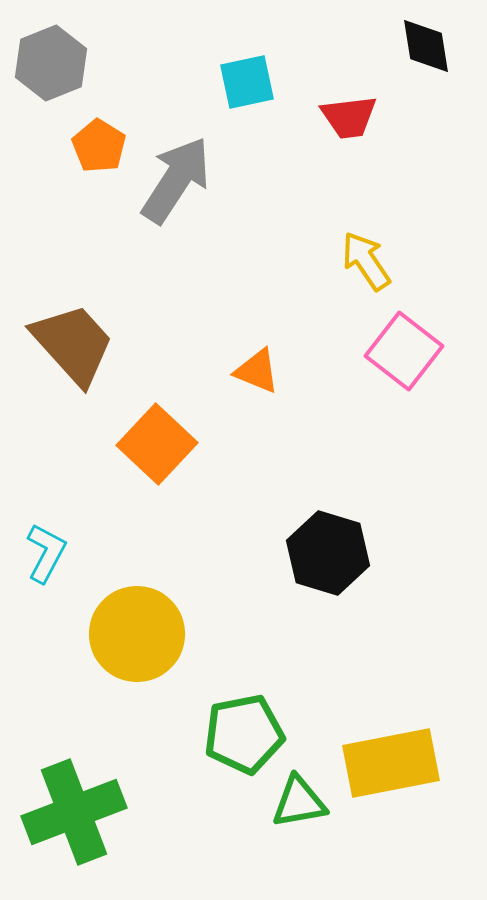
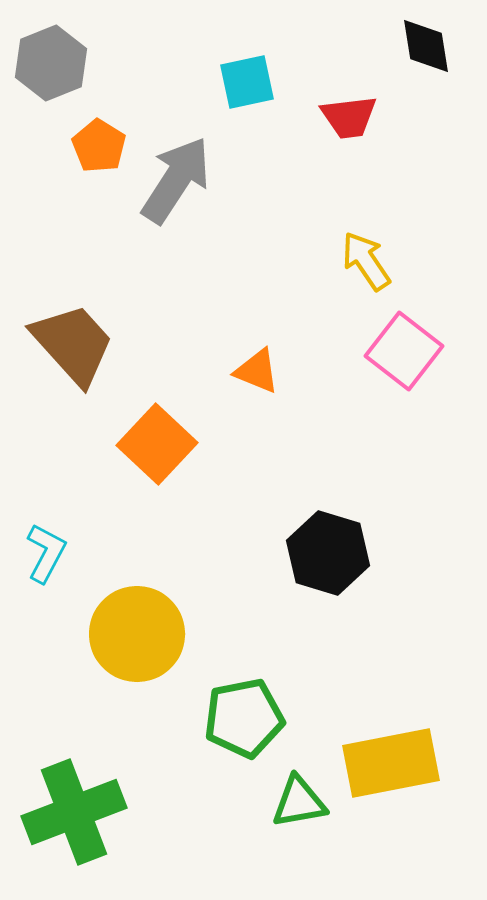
green pentagon: moved 16 px up
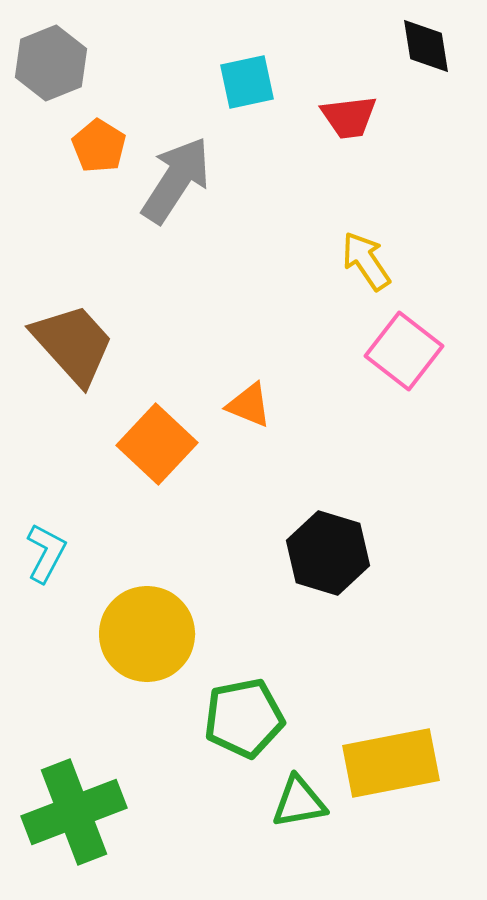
orange triangle: moved 8 px left, 34 px down
yellow circle: moved 10 px right
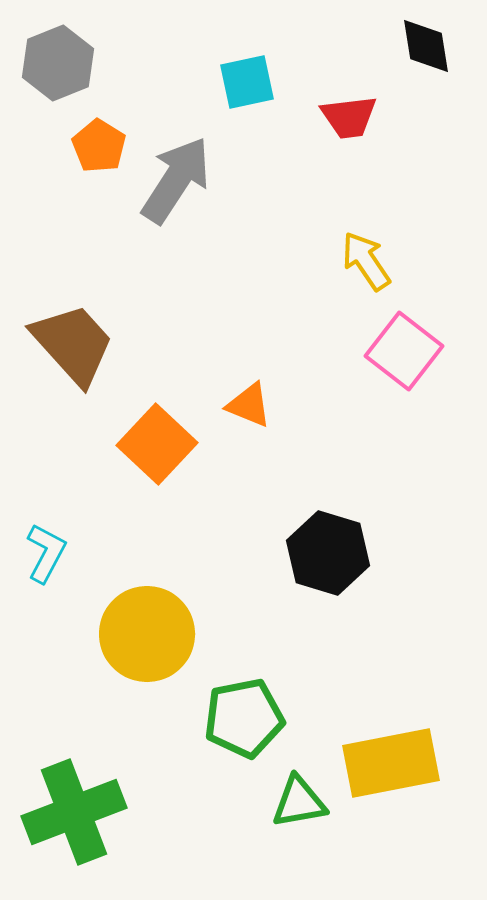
gray hexagon: moved 7 px right
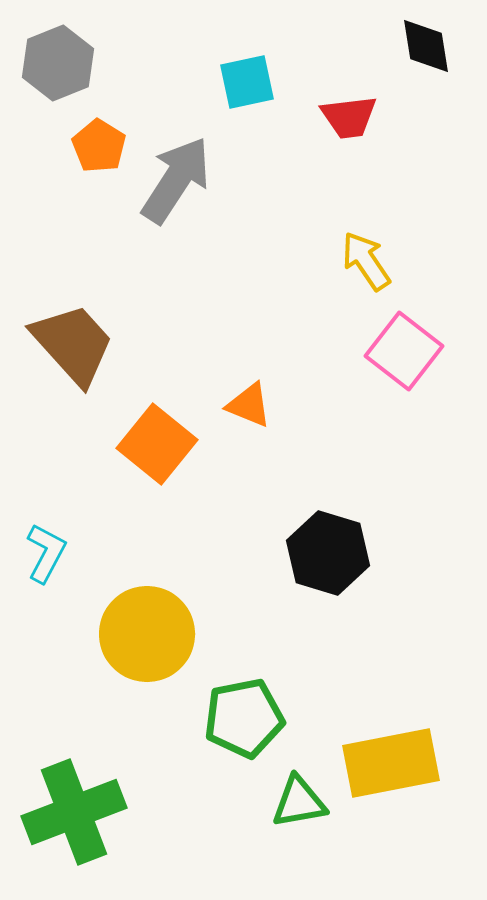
orange square: rotated 4 degrees counterclockwise
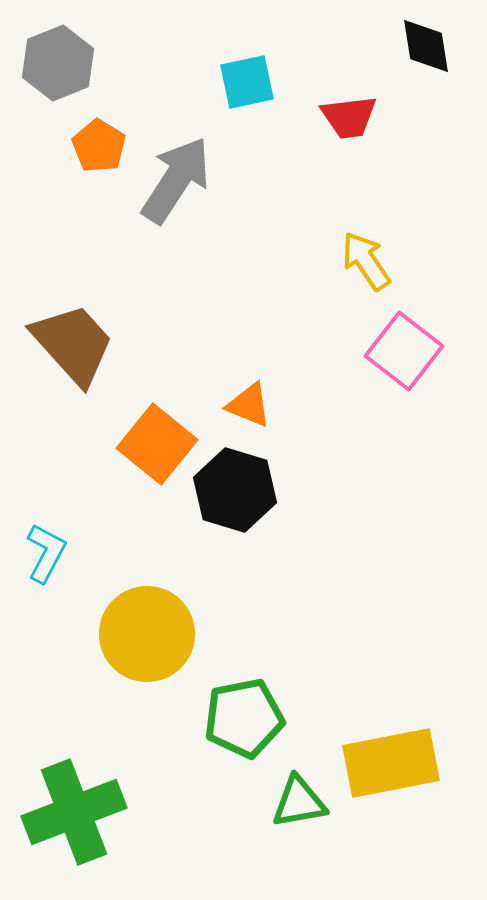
black hexagon: moved 93 px left, 63 px up
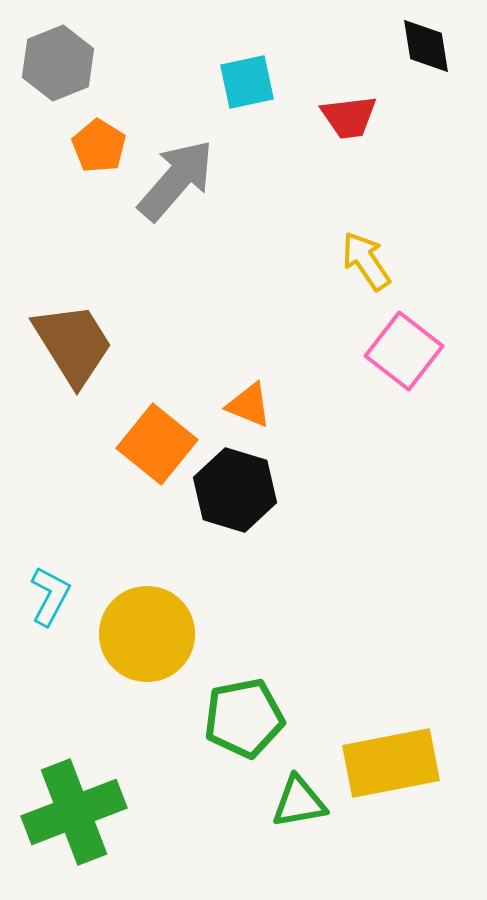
gray arrow: rotated 8 degrees clockwise
brown trapezoid: rotated 10 degrees clockwise
cyan L-shape: moved 4 px right, 43 px down
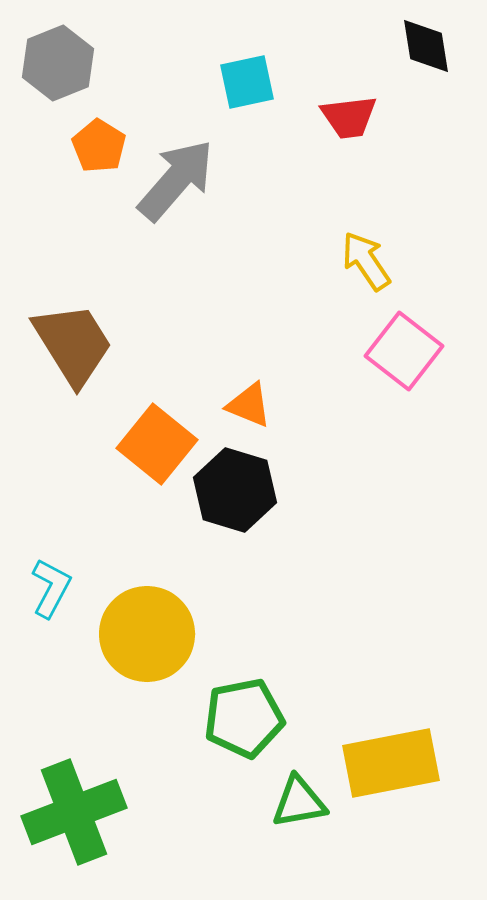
cyan L-shape: moved 1 px right, 8 px up
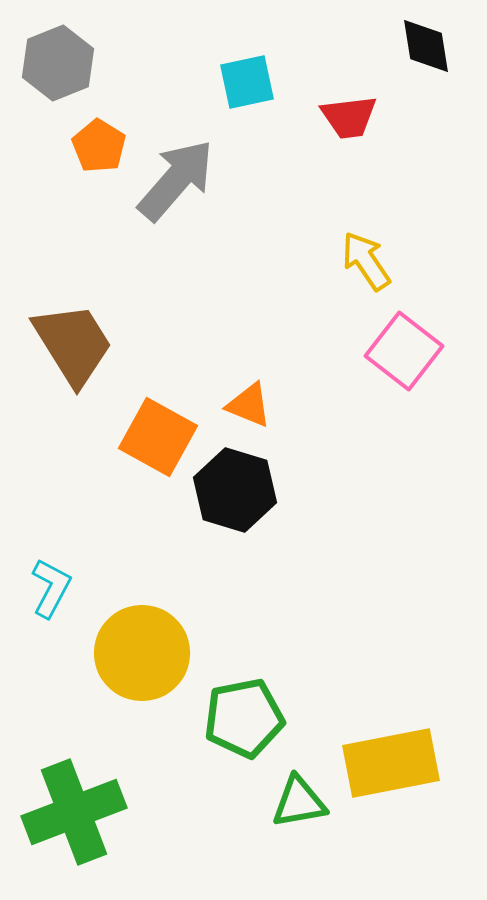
orange square: moved 1 px right, 7 px up; rotated 10 degrees counterclockwise
yellow circle: moved 5 px left, 19 px down
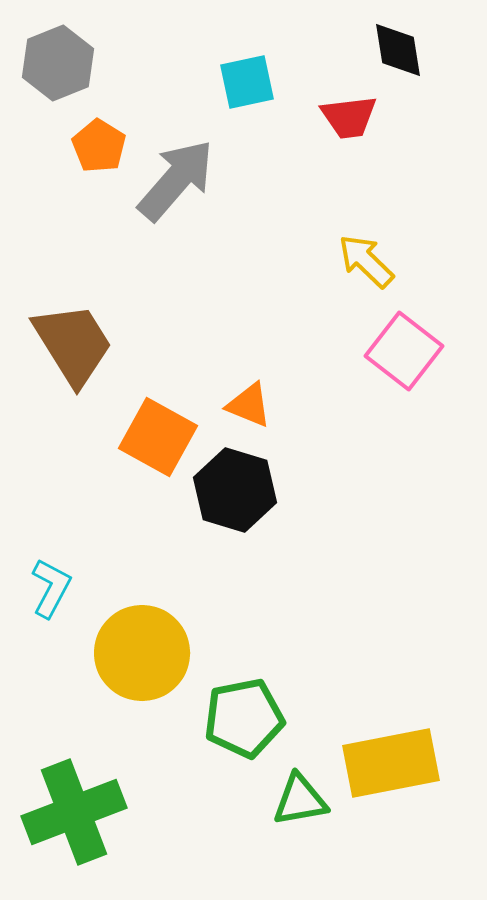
black diamond: moved 28 px left, 4 px down
yellow arrow: rotated 12 degrees counterclockwise
green triangle: moved 1 px right, 2 px up
